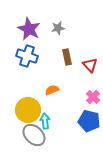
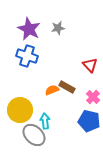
brown rectangle: moved 30 px down; rotated 49 degrees counterclockwise
yellow circle: moved 8 px left
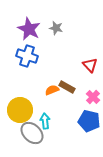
gray star: moved 2 px left; rotated 24 degrees clockwise
gray ellipse: moved 2 px left, 2 px up
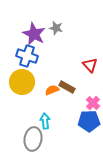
purple star: moved 5 px right, 5 px down
pink cross: moved 6 px down
yellow circle: moved 2 px right, 28 px up
blue pentagon: rotated 15 degrees counterclockwise
gray ellipse: moved 1 px right, 6 px down; rotated 55 degrees clockwise
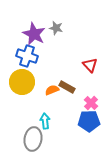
pink cross: moved 2 px left
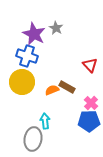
gray star: rotated 16 degrees clockwise
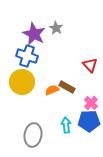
cyan arrow: moved 21 px right, 4 px down
gray ellipse: moved 4 px up
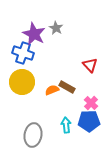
blue cross: moved 4 px left, 3 px up
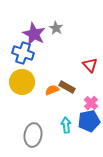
blue pentagon: rotated 10 degrees counterclockwise
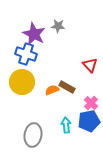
gray star: moved 2 px right, 2 px up; rotated 24 degrees counterclockwise
blue cross: moved 3 px right, 1 px down
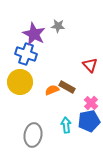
yellow circle: moved 2 px left
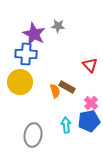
blue cross: rotated 15 degrees counterclockwise
orange semicircle: moved 3 px right, 1 px down; rotated 96 degrees clockwise
